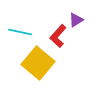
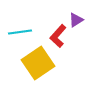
cyan line: rotated 20 degrees counterclockwise
yellow square: rotated 16 degrees clockwise
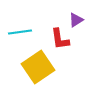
red L-shape: moved 2 px right, 3 px down; rotated 50 degrees counterclockwise
yellow square: moved 4 px down
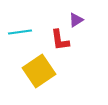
red L-shape: moved 1 px down
yellow square: moved 1 px right, 4 px down
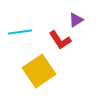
red L-shape: rotated 25 degrees counterclockwise
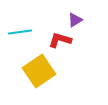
purple triangle: moved 1 px left
red L-shape: rotated 140 degrees clockwise
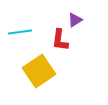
red L-shape: rotated 100 degrees counterclockwise
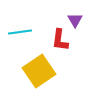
purple triangle: rotated 28 degrees counterclockwise
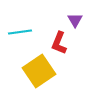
red L-shape: moved 1 px left, 3 px down; rotated 15 degrees clockwise
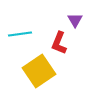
cyan line: moved 2 px down
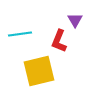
red L-shape: moved 2 px up
yellow square: rotated 20 degrees clockwise
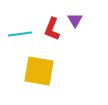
red L-shape: moved 7 px left, 12 px up
yellow square: rotated 24 degrees clockwise
